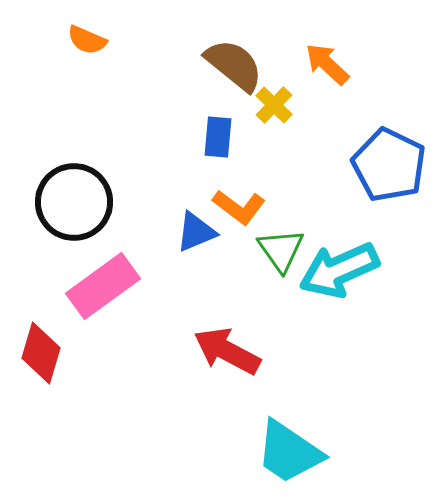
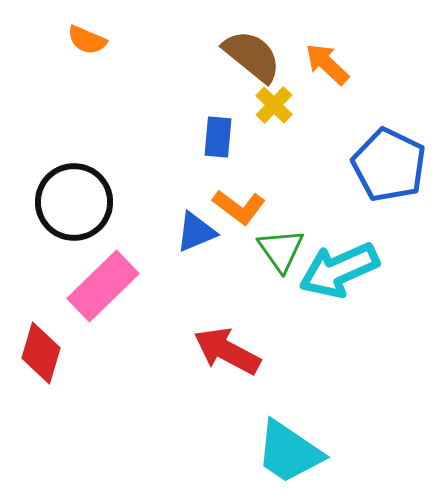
brown semicircle: moved 18 px right, 9 px up
pink rectangle: rotated 8 degrees counterclockwise
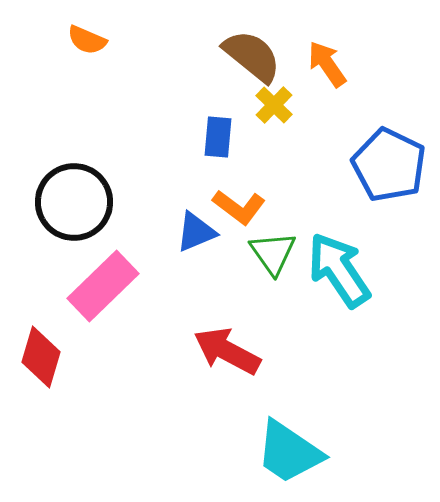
orange arrow: rotated 12 degrees clockwise
green triangle: moved 8 px left, 3 px down
cyan arrow: rotated 80 degrees clockwise
red diamond: moved 4 px down
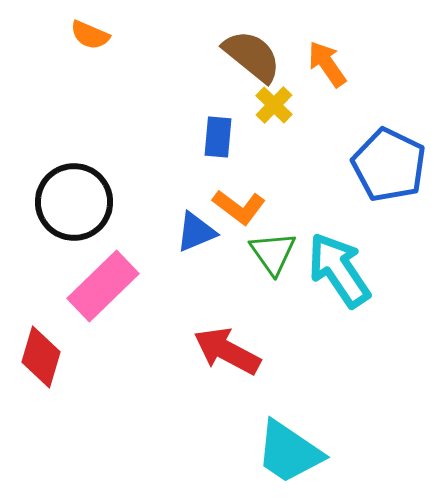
orange semicircle: moved 3 px right, 5 px up
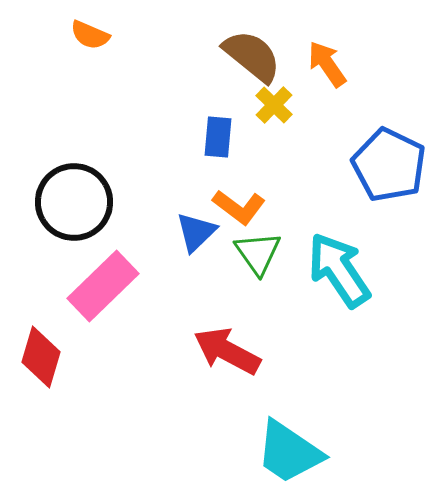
blue triangle: rotated 21 degrees counterclockwise
green triangle: moved 15 px left
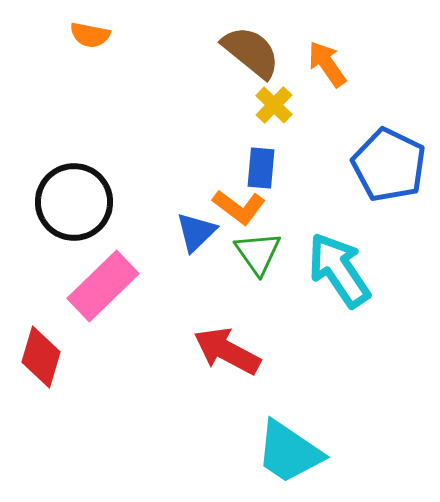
orange semicircle: rotated 12 degrees counterclockwise
brown semicircle: moved 1 px left, 4 px up
blue rectangle: moved 43 px right, 31 px down
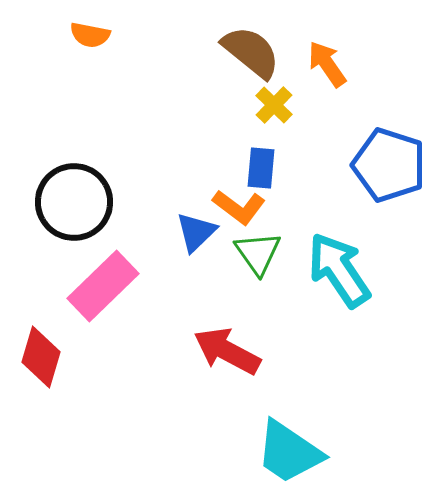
blue pentagon: rotated 8 degrees counterclockwise
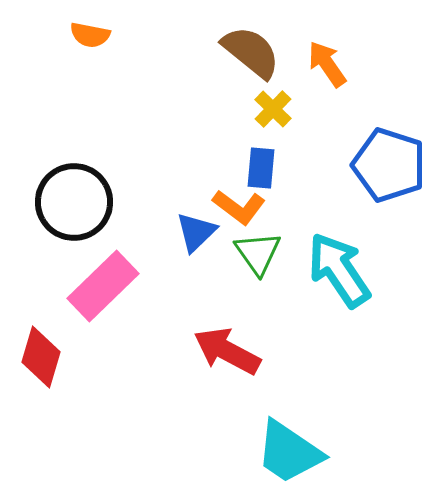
yellow cross: moved 1 px left, 4 px down
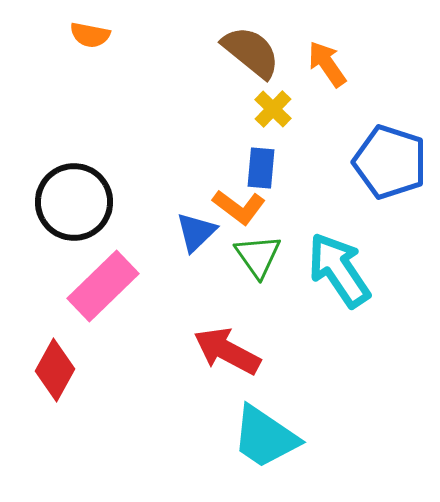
blue pentagon: moved 1 px right, 3 px up
green triangle: moved 3 px down
red diamond: moved 14 px right, 13 px down; rotated 12 degrees clockwise
cyan trapezoid: moved 24 px left, 15 px up
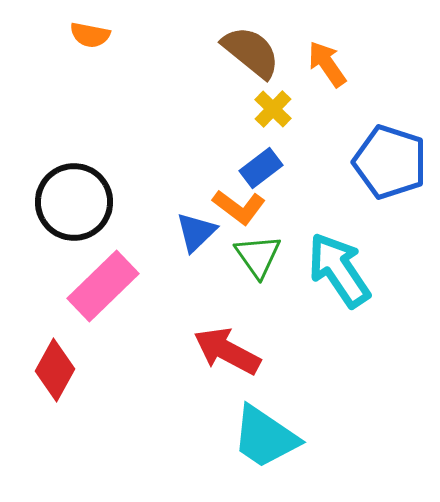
blue rectangle: rotated 48 degrees clockwise
